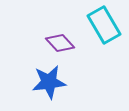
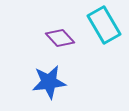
purple diamond: moved 5 px up
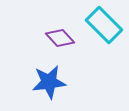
cyan rectangle: rotated 15 degrees counterclockwise
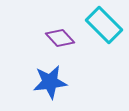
blue star: moved 1 px right
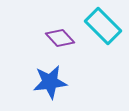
cyan rectangle: moved 1 px left, 1 px down
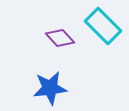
blue star: moved 6 px down
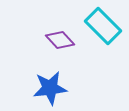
purple diamond: moved 2 px down
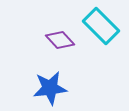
cyan rectangle: moved 2 px left
